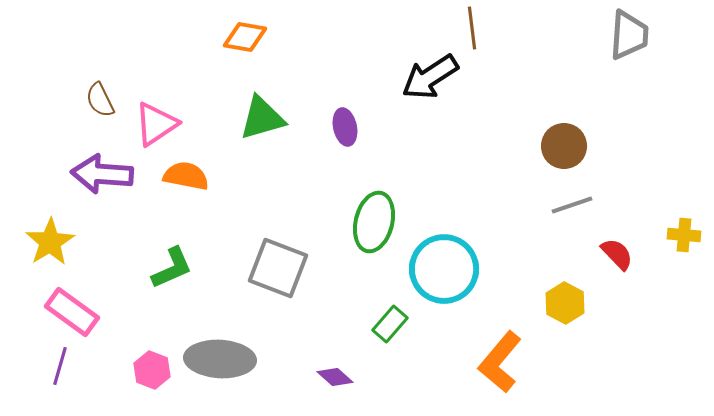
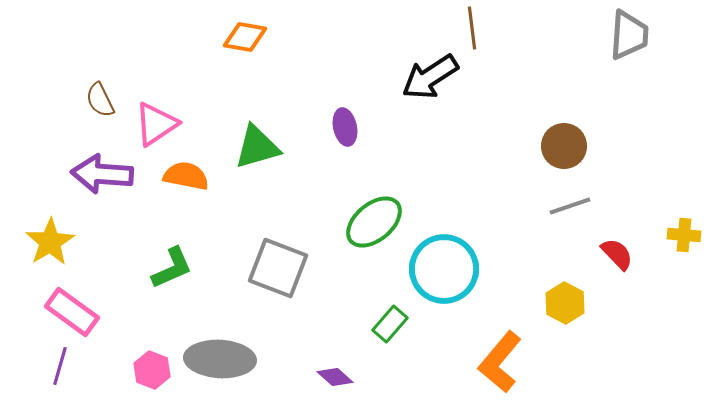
green triangle: moved 5 px left, 29 px down
gray line: moved 2 px left, 1 px down
green ellipse: rotated 36 degrees clockwise
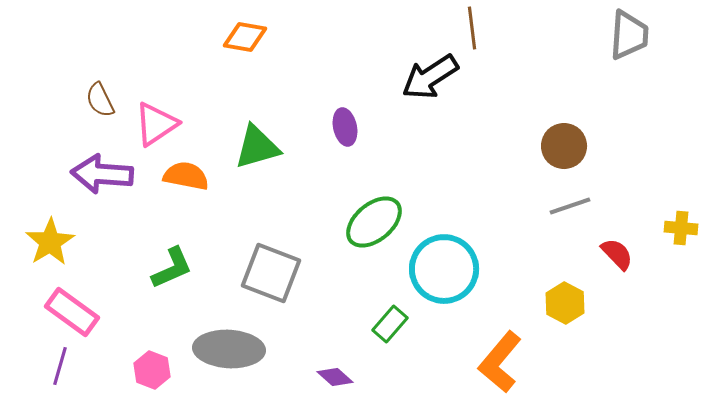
yellow cross: moved 3 px left, 7 px up
gray square: moved 7 px left, 5 px down
gray ellipse: moved 9 px right, 10 px up
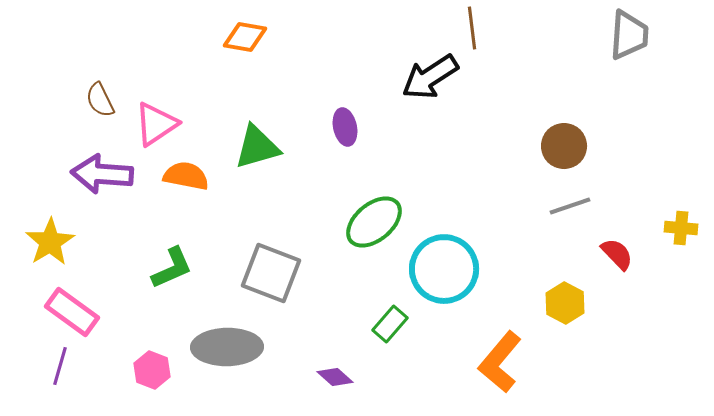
gray ellipse: moved 2 px left, 2 px up; rotated 4 degrees counterclockwise
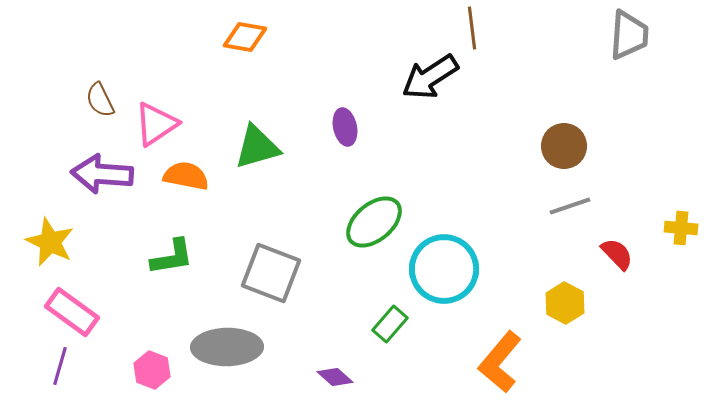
yellow star: rotated 15 degrees counterclockwise
green L-shape: moved 11 px up; rotated 15 degrees clockwise
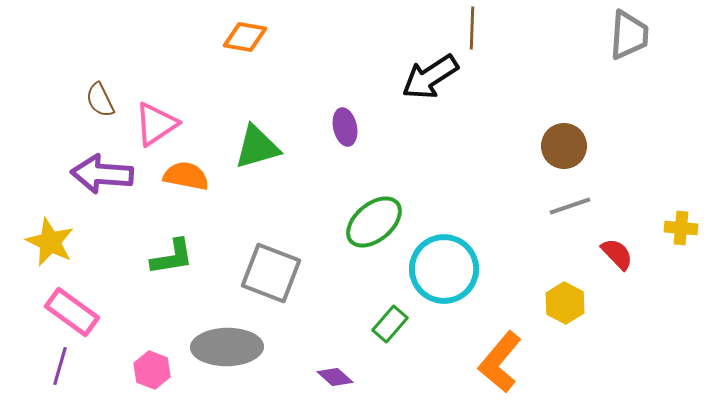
brown line: rotated 9 degrees clockwise
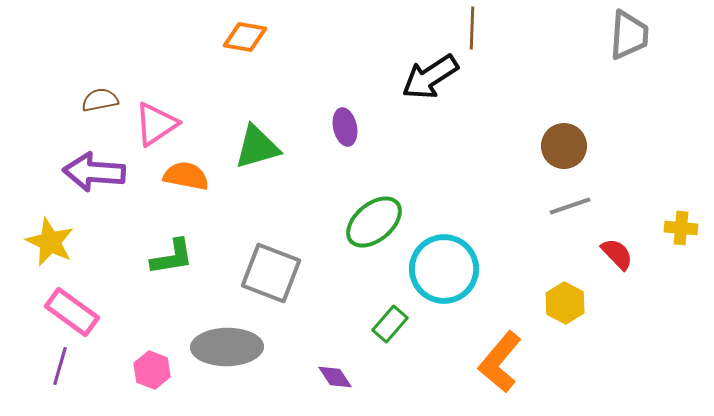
brown semicircle: rotated 105 degrees clockwise
purple arrow: moved 8 px left, 2 px up
purple diamond: rotated 15 degrees clockwise
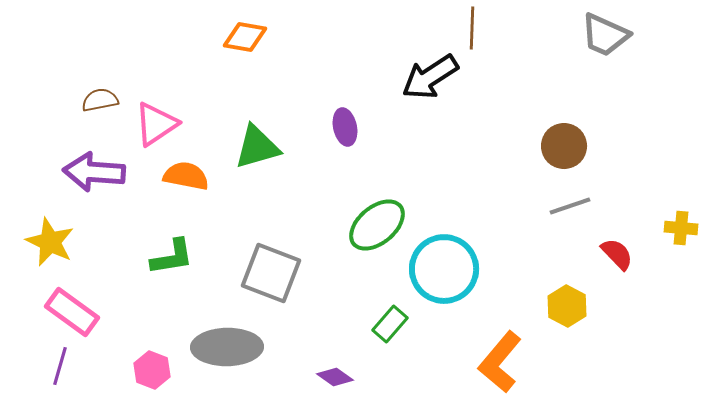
gray trapezoid: moved 24 px left; rotated 110 degrees clockwise
green ellipse: moved 3 px right, 3 px down
yellow hexagon: moved 2 px right, 3 px down
purple diamond: rotated 21 degrees counterclockwise
